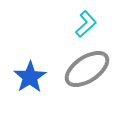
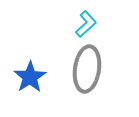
gray ellipse: rotated 48 degrees counterclockwise
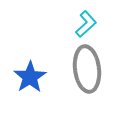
gray ellipse: rotated 15 degrees counterclockwise
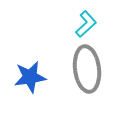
blue star: rotated 24 degrees clockwise
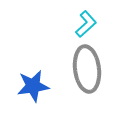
blue star: moved 3 px right, 9 px down
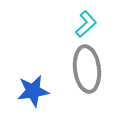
blue star: moved 5 px down
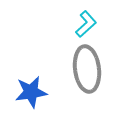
blue star: moved 2 px left, 1 px down
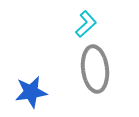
gray ellipse: moved 8 px right
